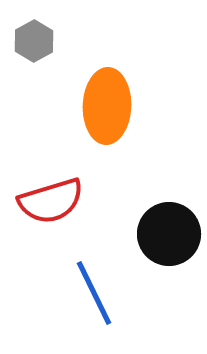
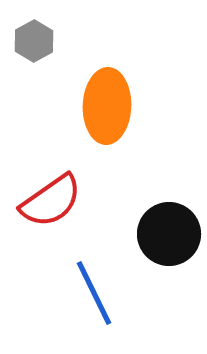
red semicircle: rotated 18 degrees counterclockwise
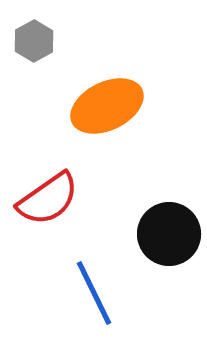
orange ellipse: rotated 62 degrees clockwise
red semicircle: moved 3 px left, 2 px up
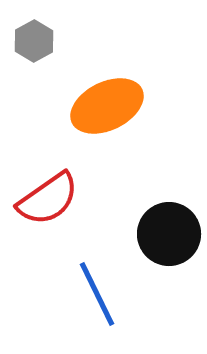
blue line: moved 3 px right, 1 px down
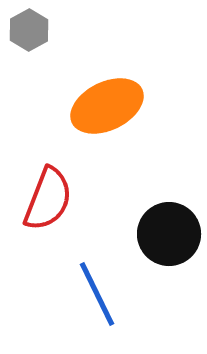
gray hexagon: moved 5 px left, 11 px up
red semicircle: rotated 34 degrees counterclockwise
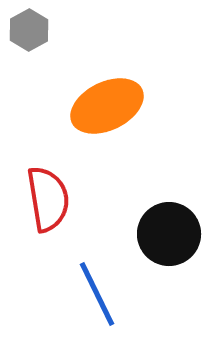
red semicircle: rotated 30 degrees counterclockwise
